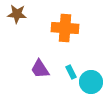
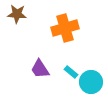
orange cross: rotated 20 degrees counterclockwise
cyan rectangle: rotated 24 degrees counterclockwise
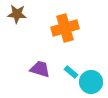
purple trapezoid: rotated 140 degrees clockwise
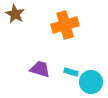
brown star: moved 2 px left; rotated 24 degrees clockwise
orange cross: moved 3 px up
cyan rectangle: rotated 24 degrees counterclockwise
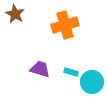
cyan circle: moved 1 px right
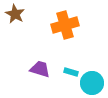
cyan circle: moved 1 px down
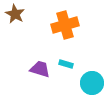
cyan rectangle: moved 5 px left, 8 px up
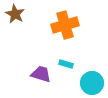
purple trapezoid: moved 1 px right, 5 px down
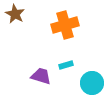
cyan rectangle: moved 1 px down; rotated 32 degrees counterclockwise
purple trapezoid: moved 2 px down
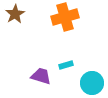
brown star: rotated 12 degrees clockwise
orange cross: moved 8 px up
